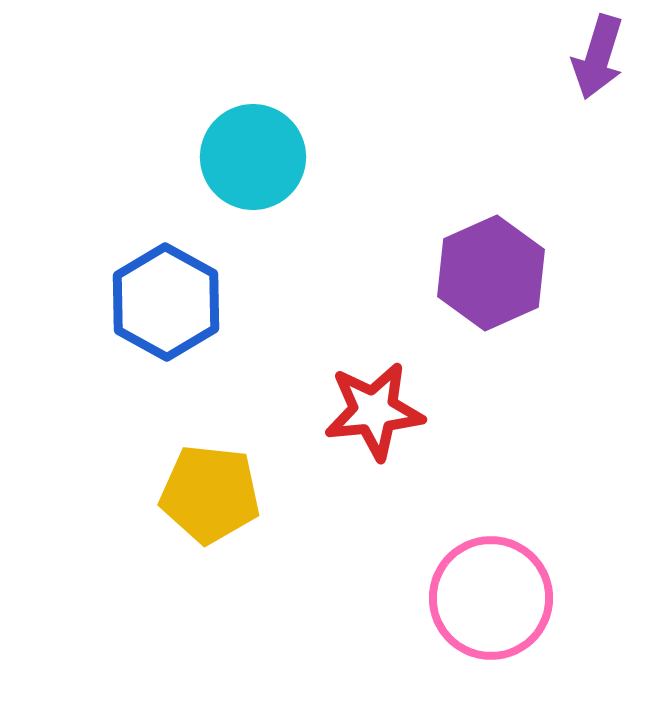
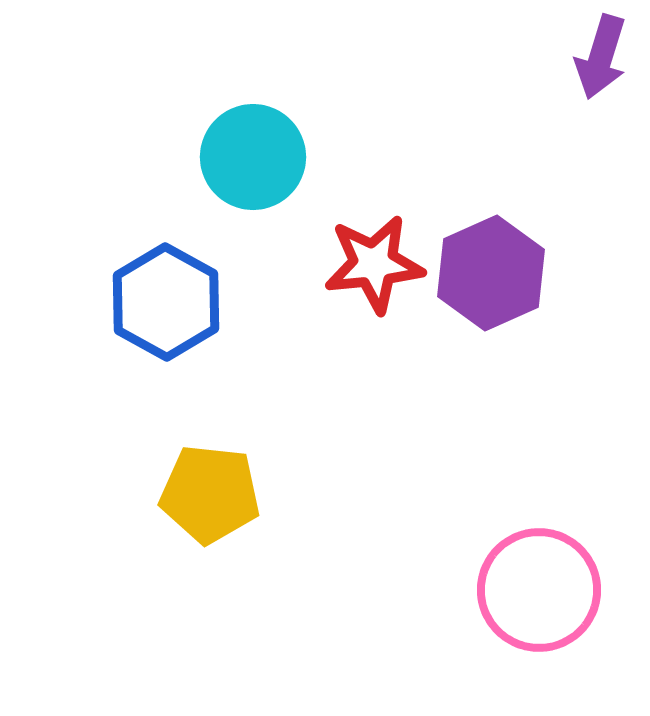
purple arrow: moved 3 px right
red star: moved 147 px up
pink circle: moved 48 px right, 8 px up
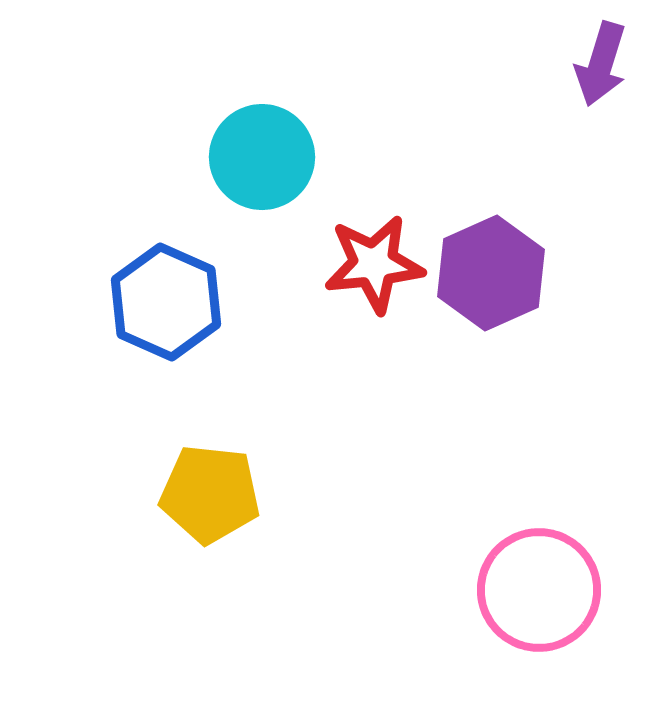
purple arrow: moved 7 px down
cyan circle: moved 9 px right
blue hexagon: rotated 5 degrees counterclockwise
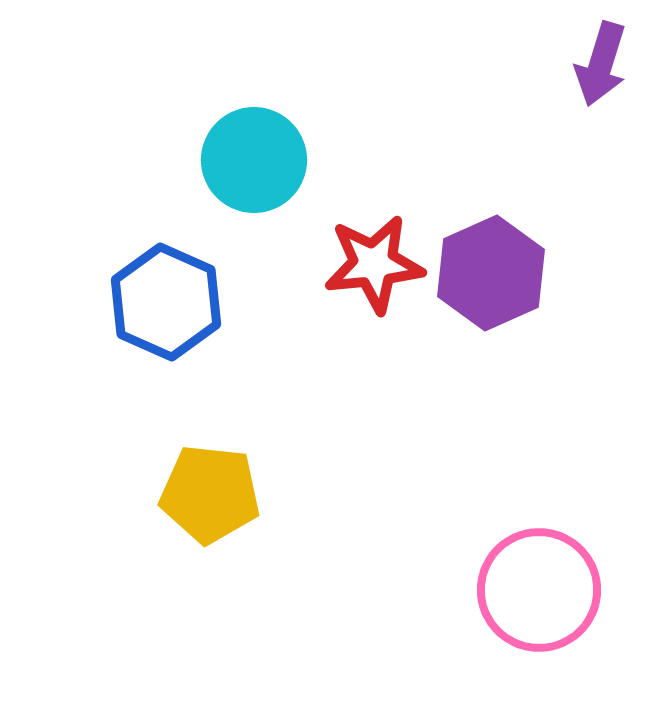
cyan circle: moved 8 px left, 3 px down
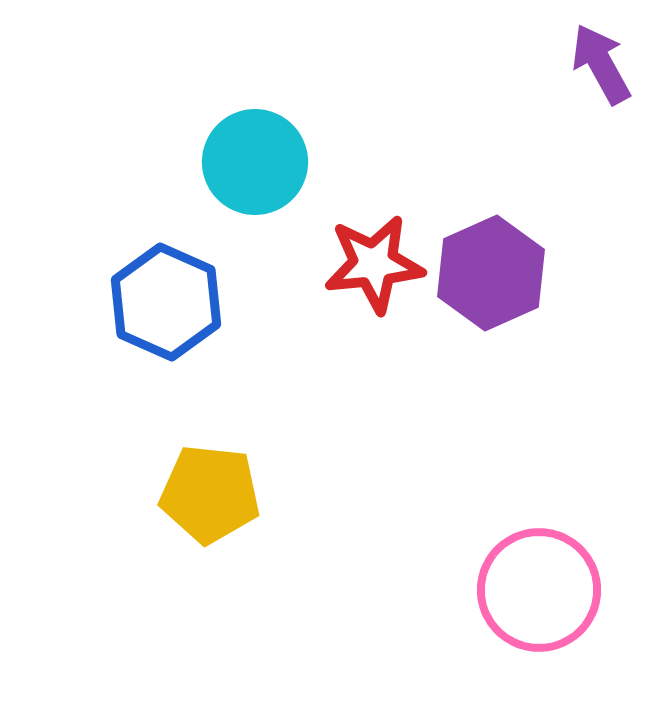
purple arrow: rotated 134 degrees clockwise
cyan circle: moved 1 px right, 2 px down
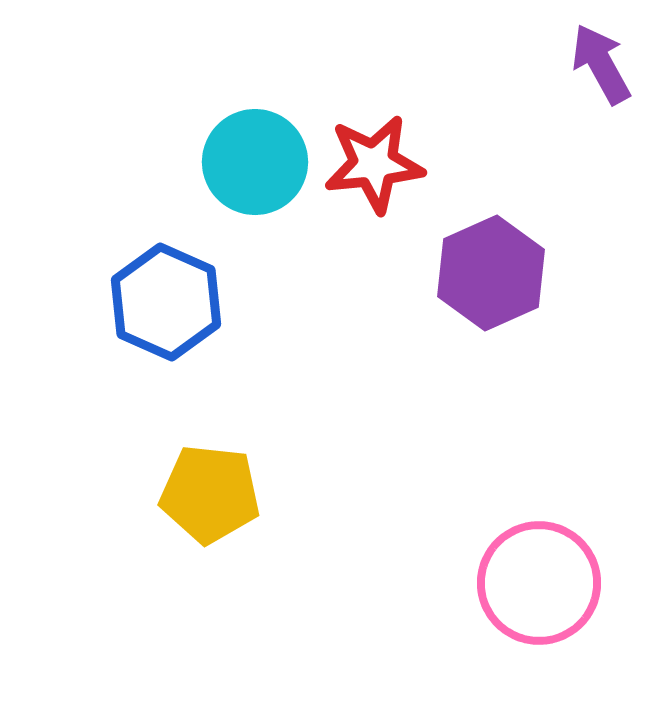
red star: moved 100 px up
pink circle: moved 7 px up
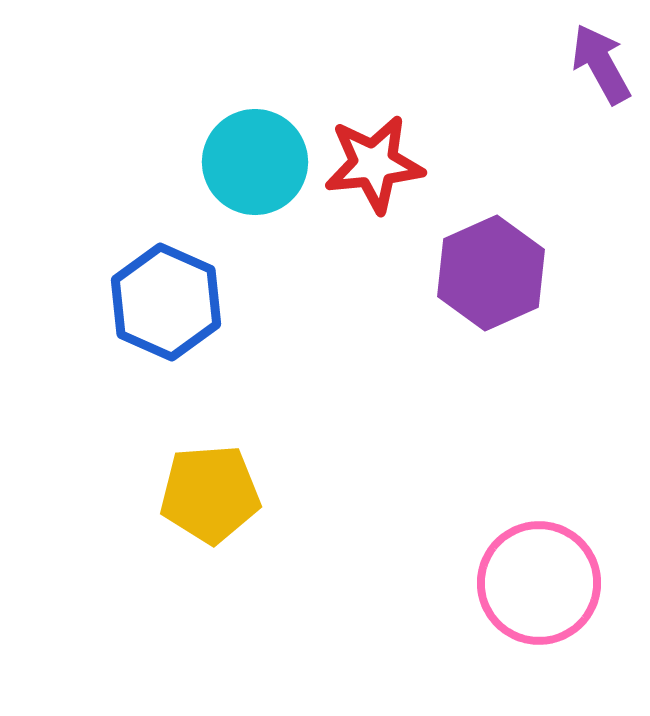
yellow pentagon: rotated 10 degrees counterclockwise
